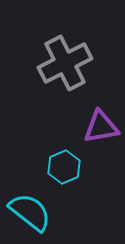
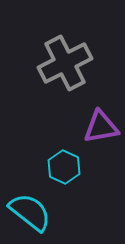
cyan hexagon: rotated 12 degrees counterclockwise
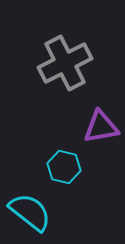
cyan hexagon: rotated 12 degrees counterclockwise
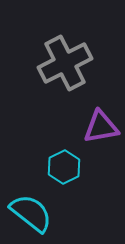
cyan hexagon: rotated 20 degrees clockwise
cyan semicircle: moved 1 px right, 1 px down
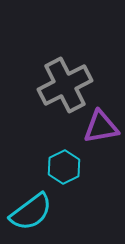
gray cross: moved 22 px down
cyan semicircle: moved 1 px up; rotated 105 degrees clockwise
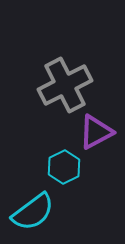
purple triangle: moved 5 px left, 5 px down; rotated 18 degrees counterclockwise
cyan semicircle: moved 2 px right
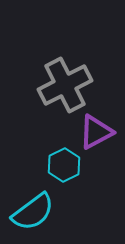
cyan hexagon: moved 2 px up
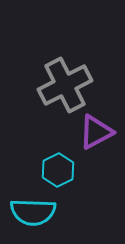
cyan hexagon: moved 6 px left, 5 px down
cyan semicircle: rotated 39 degrees clockwise
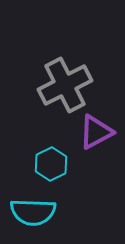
cyan hexagon: moved 7 px left, 6 px up
